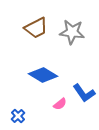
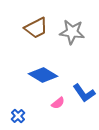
pink semicircle: moved 2 px left, 1 px up
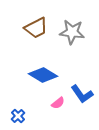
blue L-shape: moved 2 px left, 1 px down
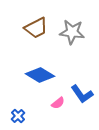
blue diamond: moved 3 px left
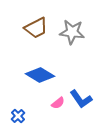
blue L-shape: moved 1 px left, 5 px down
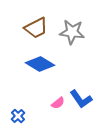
blue diamond: moved 11 px up
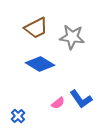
gray star: moved 5 px down
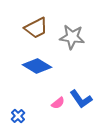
blue diamond: moved 3 px left, 2 px down
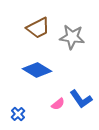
brown trapezoid: moved 2 px right
blue diamond: moved 4 px down
pink semicircle: moved 1 px down
blue cross: moved 2 px up
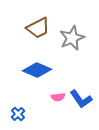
gray star: moved 1 px down; rotated 30 degrees counterclockwise
blue diamond: rotated 8 degrees counterclockwise
pink semicircle: moved 7 px up; rotated 32 degrees clockwise
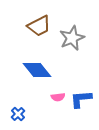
brown trapezoid: moved 1 px right, 2 px up
blue diamond: rotated 28 degrees clockwise
blue L-shape: rotated 120 degrees clockwise
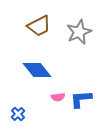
gray star: moved 7 px right, 6 px up
